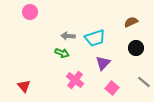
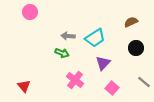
cyan trapezoid: rotated 15 degrees counterclockwise
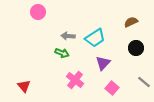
pink circle: moved 8 px right
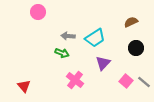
pink square: moved 14 px right, 7 px up
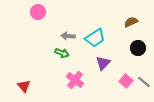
black circle: moved 2 px right
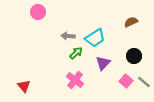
black circle: moved 4 px left, 8 px down
green arrow: moved 14 px right; rotated 64 degrees counterclockwise
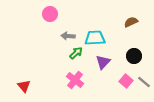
pink circle: moved 12 px right, 2 px down
cyan trapezoid: rotated 150 degrees counterclockwise
purple triangle: moved 1 px up
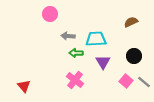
cyan trapezoid: moved 1 px right, 1 px down
green arrow: rotated 136 degrees counterclockwise
purple triangle: rotated 14 degrees counterclockwise
